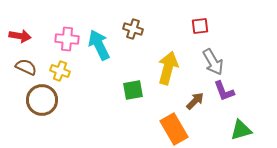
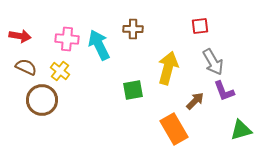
brown cross: rotated 18 degrees counterclockwise
yellow cross: rotated 18 degrees clockwise
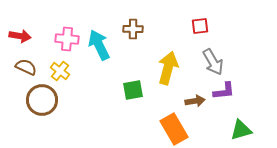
purple L-shape: rotated 75 degrees counterclockwise
brown arrow: rotated 36 degrees clockwise
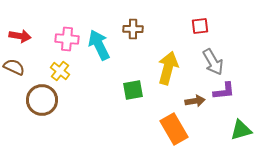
brown semicircle: moved 12 px left
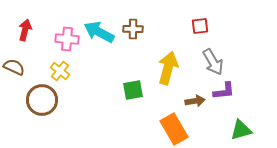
red arrow: moved 5 px right, 6 px up; rotated 85 degrees counterclockwise
cyan arrow: moved 13 px up; rotated 36 degrees counterclockwise
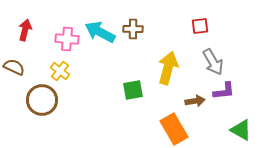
cyan arrow: moved 1 px right
green triangle: rotated 45 degrees clockwise
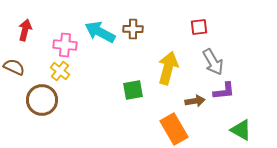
red square: moved 1 px left, 1 px down
pink cross: moved 2 px left, 6 px down
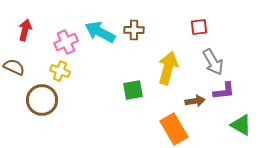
brown cross: moved 1 px right, 1 px down
pink cross: moved 1 px right, 3 px up; rotated 30 degrees counterclockwise
yellow cross: rotated 18 degrees counterclockwise
green triangle: moved 5 px up
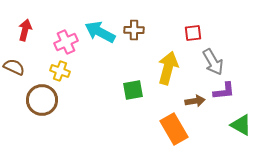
red square: moved 6 px left, 6 px down
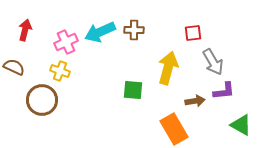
cyan arrow: rotated 52 degrees counterclockwise
green square: rotated 15 degrees clockwise
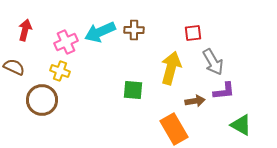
yellow arrow: moved 3 px right
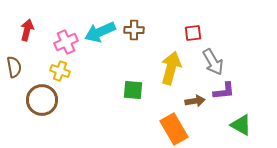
red arrow: moved 2 px right
brown semicircle: rotated 55 degrees clockwise
